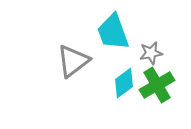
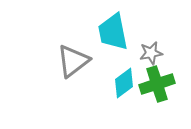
cyan trapezoid: rotated 9 degrees clockwise
green cross: moved 1 px up; rotated 12 degrees clockwise
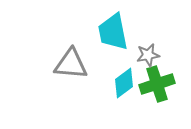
gray star: moved 3 px left, 2 px down
gray triangle: moved 2 px left, 3 px down; rotated 42 degrees clockwise
